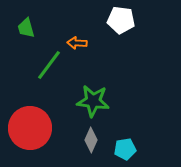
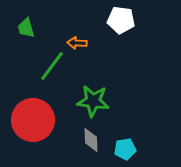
green line: moved 3 px right, 1 px down
red circle: moved 3 px right, 8 px up
gray diamond: rotated 25 degrees counterclockwise
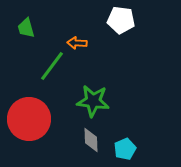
red circle: moved 4 px left, 1 px up
cyan pentagon: rotated 15 degrees counterclockwise
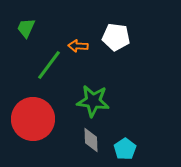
white pentagon: moved 5 px left, 17 px down
green trapezoid: rotated 40 degrees clockwise
orange arrow: moved 1 px right, 3 px down
green line: moved 3 px left, 1 px up
red circle: moved 4 px right
cyan pentagon: rotated 10 degrees counterclockwise
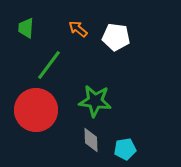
green trapezoid: rotated 20 degrees counterclockwise
orange arrow: moved 17 px up; rotated 36 degrees clockwise
green star: moved 2 px right
red circle: moved 3 px right, 9 px up
cyan pentagon: rotated 25 degrees clockwise
